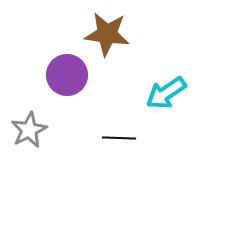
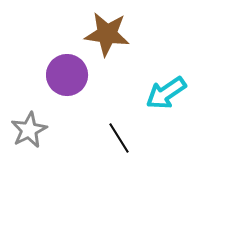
black line: rotated 56 degrees clockwise
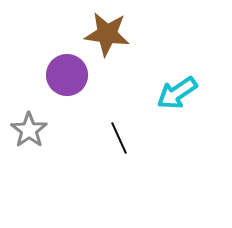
cyan arrow: moved 11 px right
gray star: rotated 9 degrees counterclockwise
black line: rotated 8 degrees clockwise
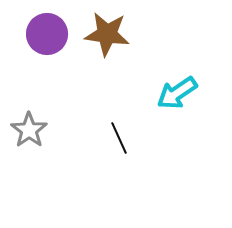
purple circle: moved 20 px left, 41 px up
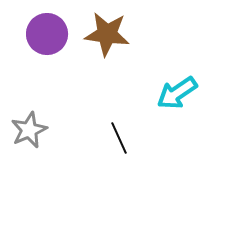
gray star: rotated 12 degrees clockwise
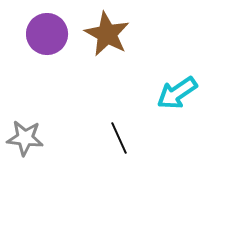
brown star: rotated 21 degrees clockwise
gray star: moved 4 px left, 8 px down; rotated 30 degrees clockwise
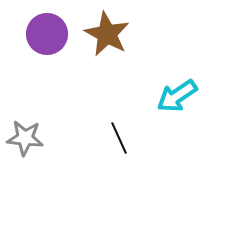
cyan arrow: moved 3 px down
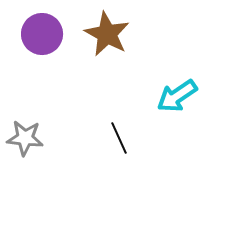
purple circle: moved 5 px left
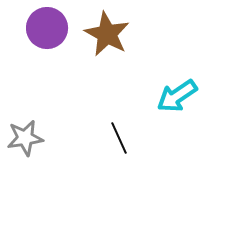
purple circle: moved 5 px right, 6 px up
gray star: rotated 15 degrees counterclockwise
